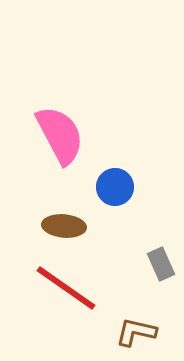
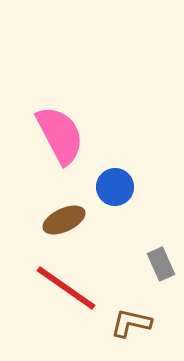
brown ellipse: moved 6 px up; rotated 30 degrees counterclockwise
brown L-shape: moved 5 px left, 9 px up
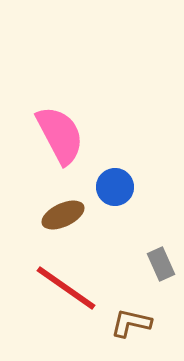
brown ellipse: moved 1 px left, 5 px up
